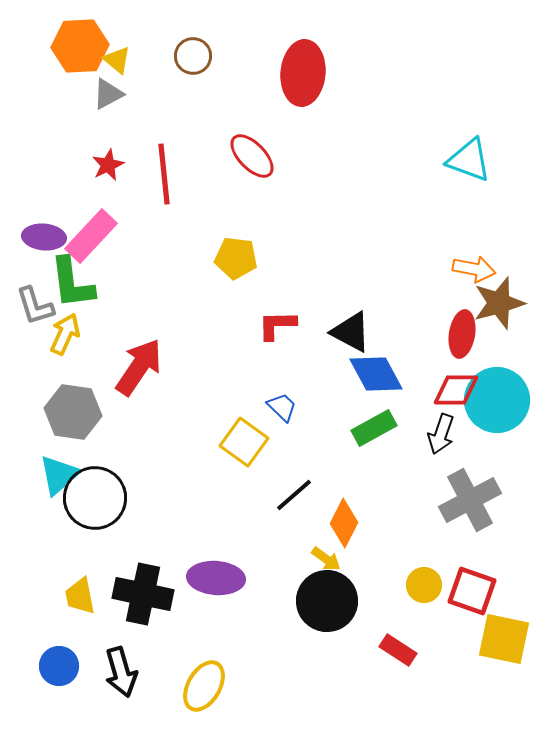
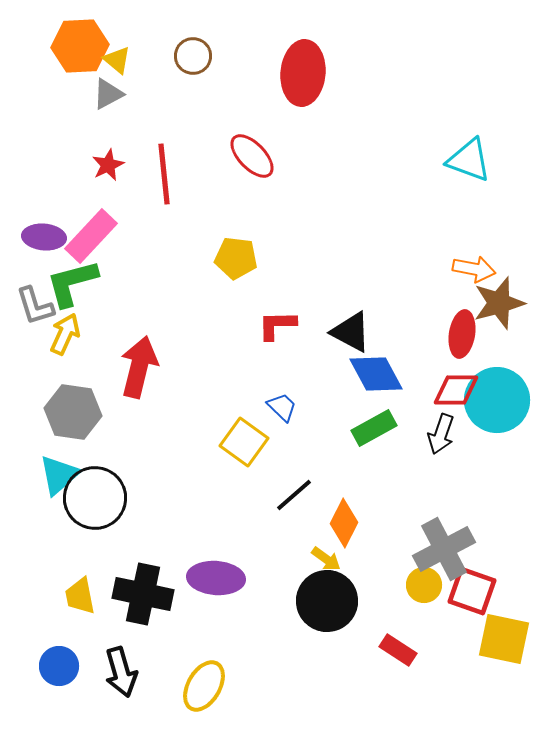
green L-shape at (72, 283): rotated 82 degrees clockwise
red arrow at (139, 367): rotated 20 degrees counterclockwise
gray cross at (470, 500): moved 26 px left, 49 px down
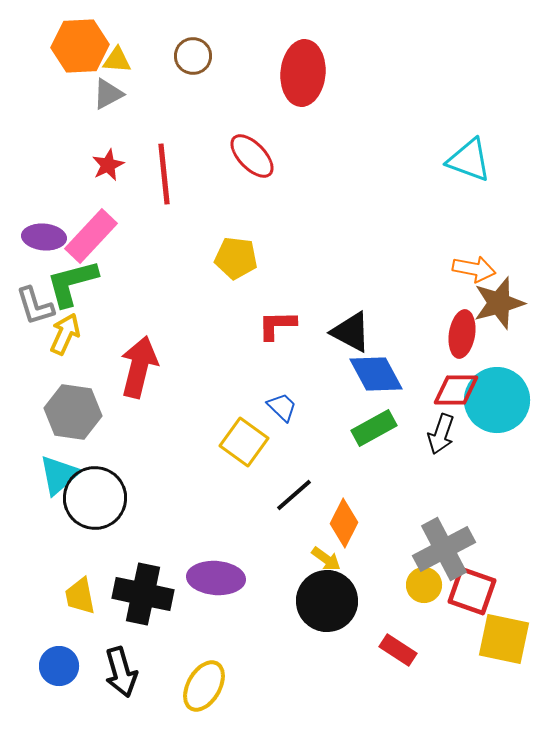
yellow triangle at (117, 60): rotated 36 degrees counterclockwise
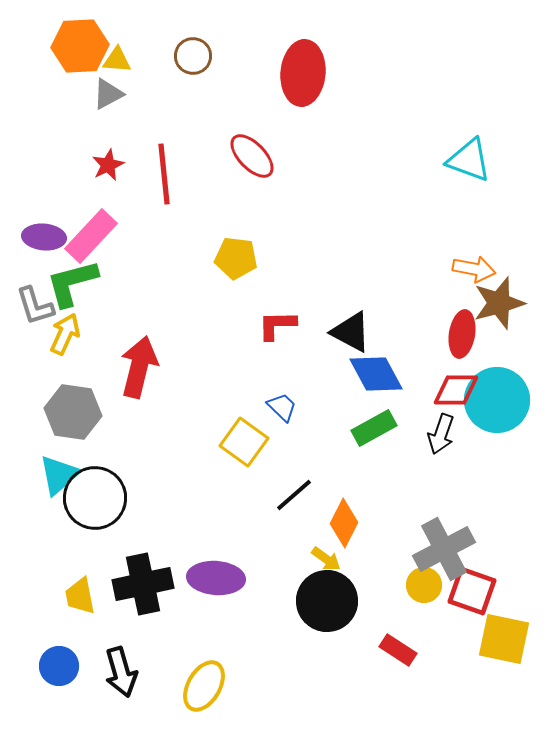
black cross at (143, 594): moved 10 px up; rotated 24 degrees counterclockwise
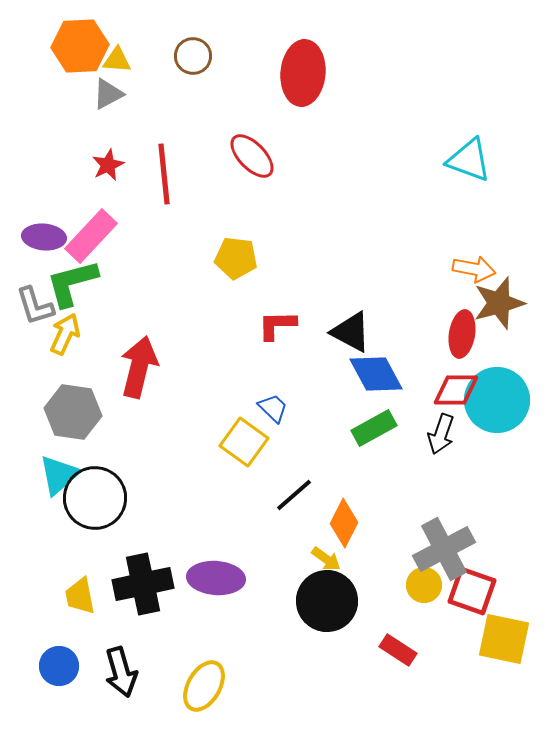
blue trapezoid at (282, 407): moved 9 px left, 1 px down
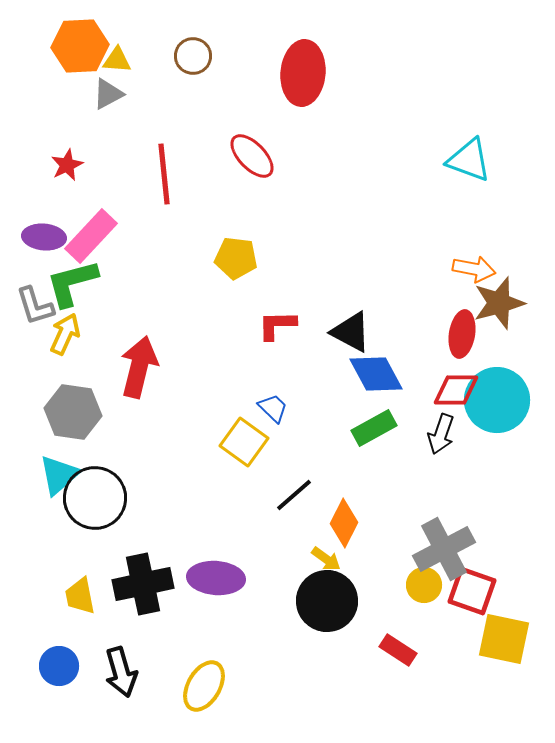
red star at (108, 165): moved 41 px left
